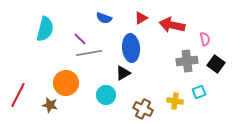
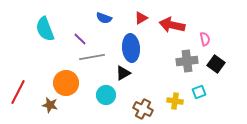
cyan semicircle: rotated 145 degrees clockwise
gray line: moved 3 px right, 4 px down
red line: moved 3 px up
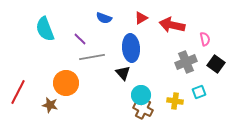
gray cross: moved 1 px left, 1 px down; rotated 15 degrees counterclockwise
black triangle: rotated 42 degrees counterclockwise
cyan circle: moved 35 px right
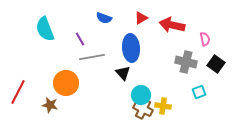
purple line: rotated 16 degrees clockwise
gray cross: rotated 35 degrees clockwise
yellow cross: moved 12 px left, 5 px down
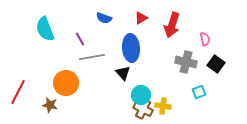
red arrow: rotated 85 degrees counterclockwise
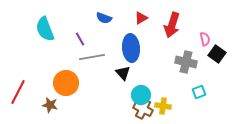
black square: moved 1 px right, 10 px up
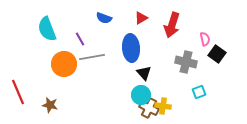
cyan semicircle: moved 2 px right
black triangle: moved 21 px right
orange circle: moved 2 px left, 19 px up
red line: rotated 50 degrees counterclockwise
brown cross: moved 6 px right, 1 px up
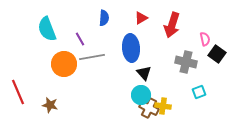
blue semicircle: rotated 105 degrees counterclockwise
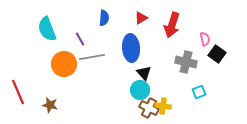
cyan circle: moved 1 px left, 5 px up
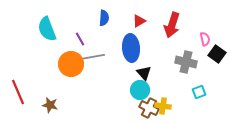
red triangle: moved 2 px left, 3 px down
orange circle: moved 7 px right
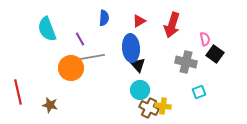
black square: moved 2 px left
orange circle: moved 4 px down
black triangle: moved 6 px left, 8 px up
red line: rotated 10 degrees clockwise
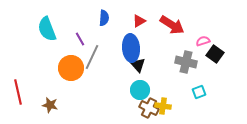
red arrow: rotated 75 degrees counterclockwise
pink semicircle: moved 2 px left, 2 px down; rotated 96 degrees counterclockwise
gray line: rotated 55 degrees counterclockwise
